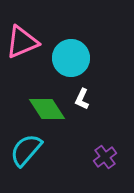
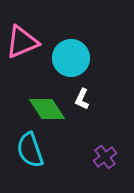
cyan semicircle: moved 4 px right; rotated 60 degrees counterclockwise
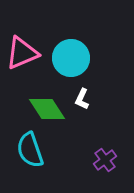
pink triangle: moved 11 px down
purple cross: moved 3 px down
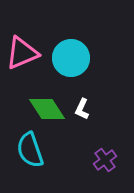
white L-shape: moved 10 px down
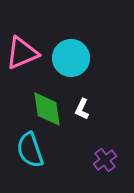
green diamond: rotated 24 degrees clockwise
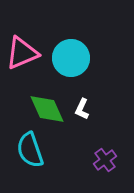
green diamond: rotated 15 degrees counterclockwise
